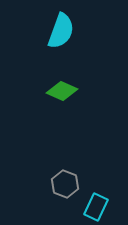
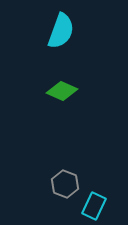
cyan rectangle: moved 2 px left, 1 px up
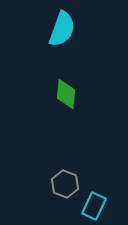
cyan semicircle: moved 1 px right, 2 px up
green diamond: moved 4 px right, 3 px down; rotated 72 degrees clockwise
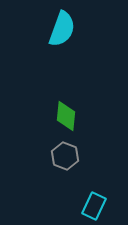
green diamond: moved 22 px down
gray hexagon: moved 28 px up
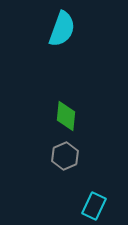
gray hexagon: rotated 16 degrees clockwise
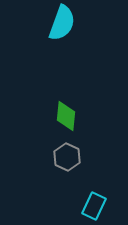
cyan semicircle: moved 6 px up
gray hexagon: moved 2 px right, 1 px down; rotated 12 degrees counterclockwise
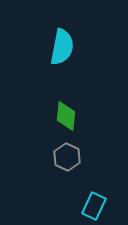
cyan semicircle: moved 24 px down; rotated 9 degrees counterclockwise
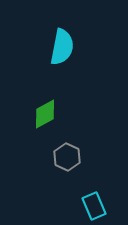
green diamond: moved 21 px left, 2 px up; rotated 56 degrees clockwise
cyan rectangle: rotated 48 degrees counterclockwise
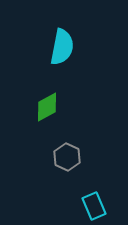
green diamond: moved 2 px right, 7 px up
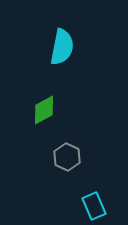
green diamond: moved 3 px left, 3 px down
